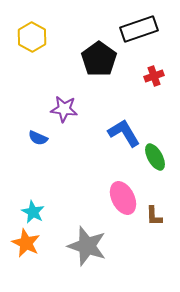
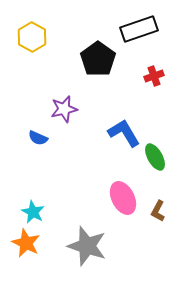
black pentagon: moved 1 px left
purple star: rotated 20 degrees counterclockwise
brown L-shape: moved 4 px right, 5 px up; rotated 30 degrees clockwise
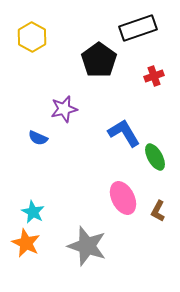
black rectangle: moved 1 px left, 1 px up
black pentagon: moved 1 px right, 1 px down
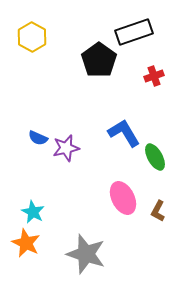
black rectangle: moved 4 px left, 4 px down
purple star: moved 2 px right, 39 px down
gray star: moved 1 px left, 8 px down
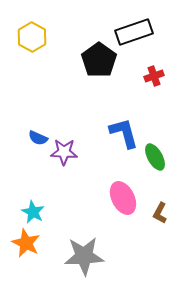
blue L-shape: rotated 16 degrees clockwise
purple star: moved 2 px left, 4 px down; rotated 16 degrees clockwise
brown L-shape: moved 2 px right, 2 px down
gray star: moved 2 px left, 2 px down; rotated 21 degrees counterclockwise
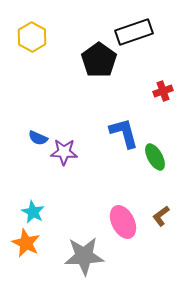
red cross: moved 9 px right, 15 px down
pink ellipse: moved 24 px down
brown L-shape: moved 1 px right, 3 px down; rotated 25 degrees clockwise
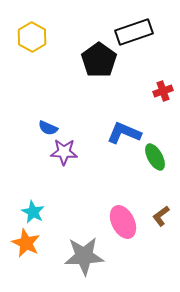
blue L-shape: rotated 52 degrees counterclockwise
blue semicircle: moved 10 px right, 10 px up
